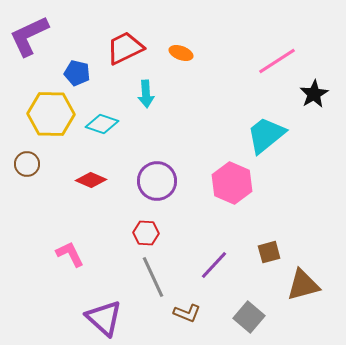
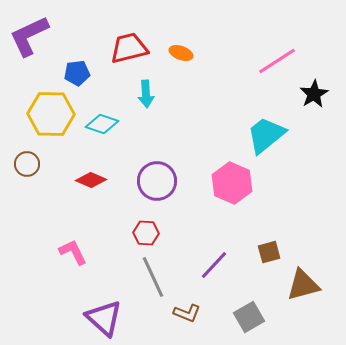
red trapezoid: moved 4 px right; rotated 12 degrees clockwise
blue pentagon: rotated 20 degrees counterclockwise
pink L-shape: moved 3 px right, 2 px up
gray square: rotated 20 degrees clockwise
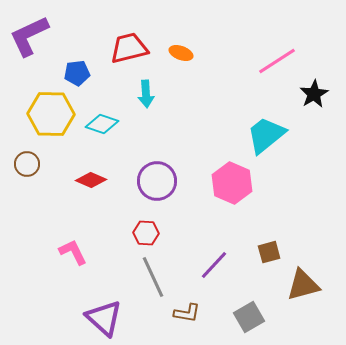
brown L-shape: rotated 12 degrees counterclockwise
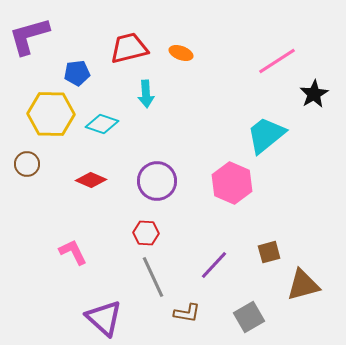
purple L-shape: rotated 9 degrees clockwise
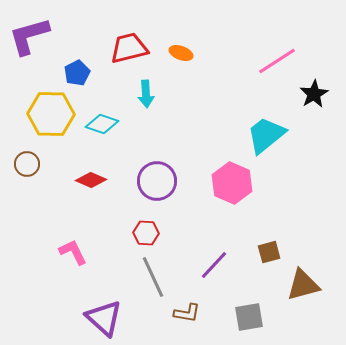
blue pentagon: rotated 20 degrees counterclockwise
gray square: rotated 20 degrees clockwise
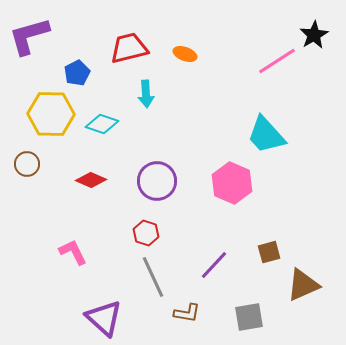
orange ellipse: moved 4 px right, 1 px down
black star: moved 59 px up
cyan trapezoid: rotated 93 degrees counterclockwise
red hexagon: rotated 15 degrees clockwise
brown triangle: rotated 9 degrees counterclockwise
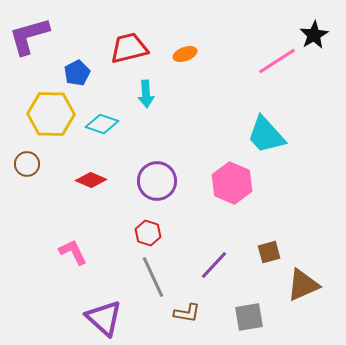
orange ellipse: rotated 40 degrees counterclockwise
red hexagon: moved 2 px right
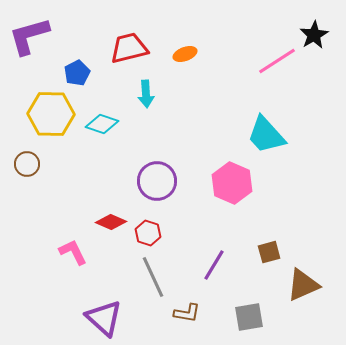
red diamond: moved 20 px right, 42 px down
purple line: rotated 12 degrees counterclockwise
